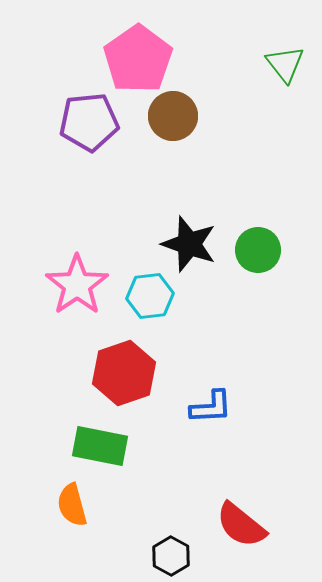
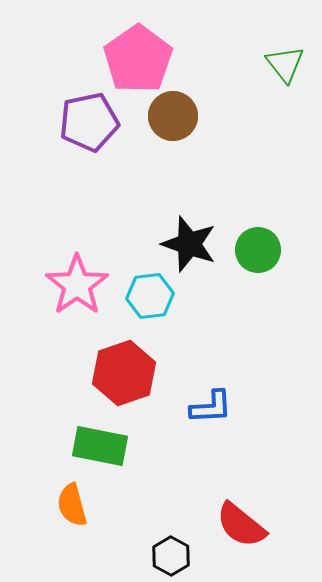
purple pentagon: rotated 6 degrees counterclockwise
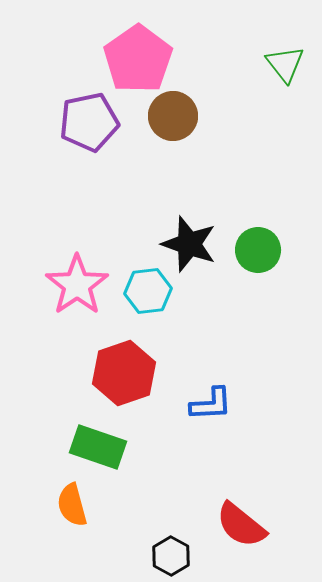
cyan hexagon: moved 2 px left, 5 px up
blue L-shape: moved 3 px up
green rectangle: moved 2 px left, 1 px down; rotated 8 degrees clockwise
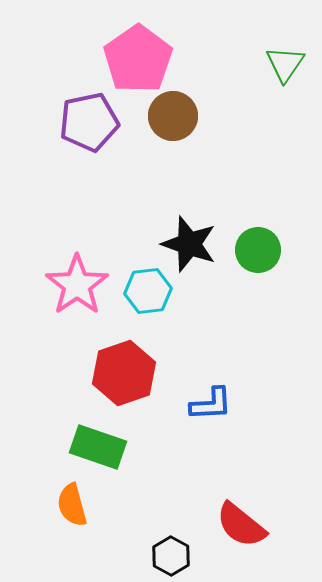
green triangle: rotated 12 degrees clockwise
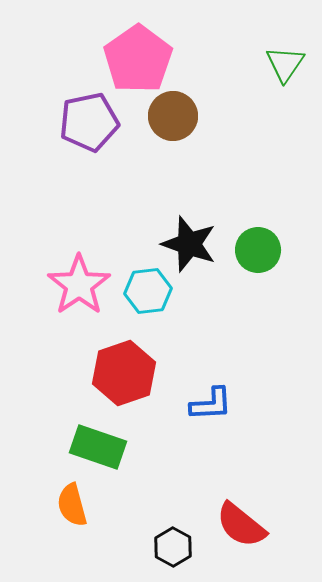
pink star: moved 2 px right
black hexagon: moved 2 px right, 9 px up
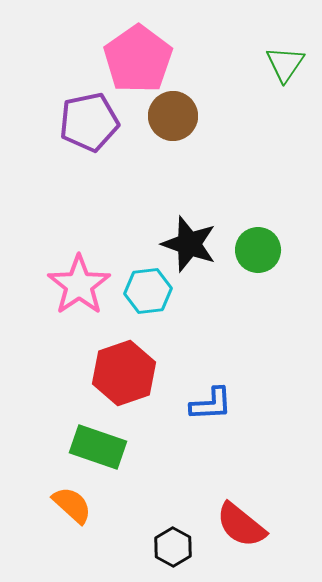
orange semicircle: rotated 147 degrees clockwise
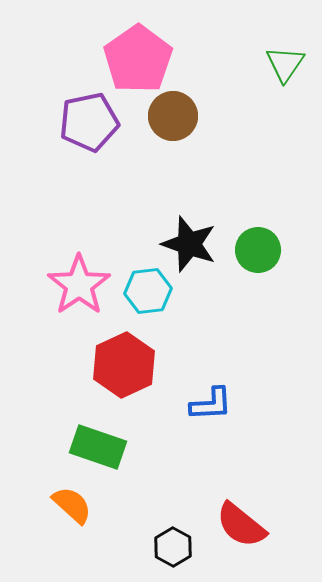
red hexagon: moved 8 px up; rotated 6 degrees counterclockwise
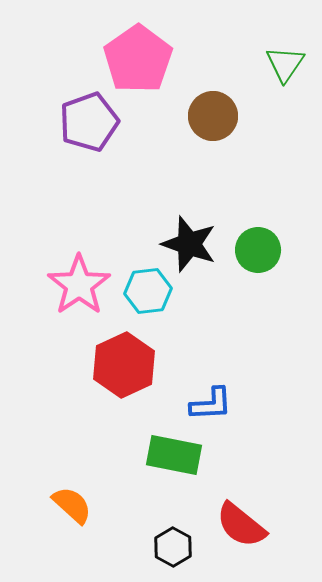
brown circle: moved 40 px right
purple pentagon: rotated 8 degrees counterclockwise
green rectangle: moved 76 px right, 8 px down; rotated 8 degrees counterclockwise
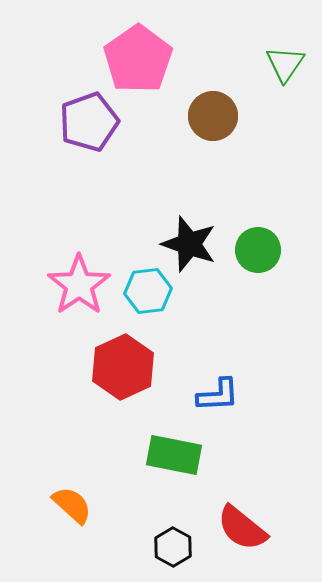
red hexagon: moved 1 px left, 2 px down
blue L-shape: moved 7 px right, 9 px up
red semicircle: moved 1 px right, 3 px down
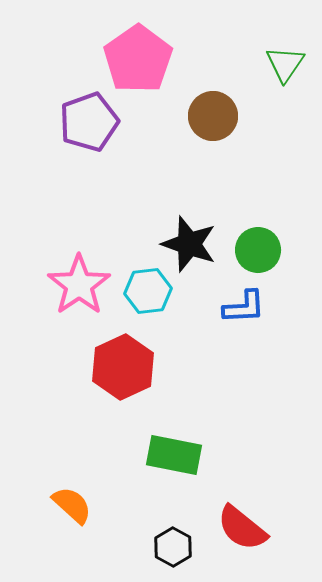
blue L-shape: moved 26 px right, 88 px up
